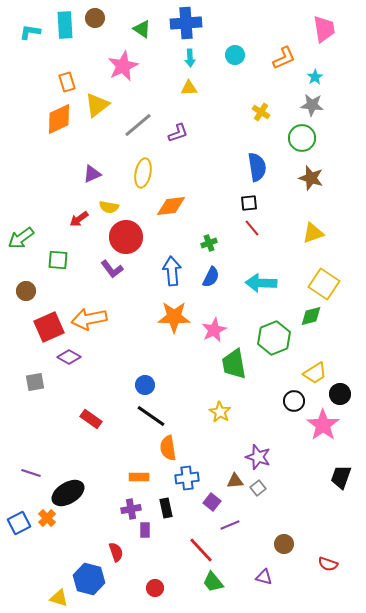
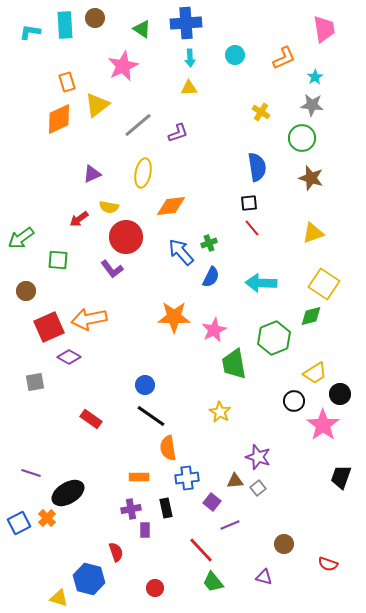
blue arrow at (172, 271): moved 9 px right, 19 px up; rotated 36 degrees counterclockwise
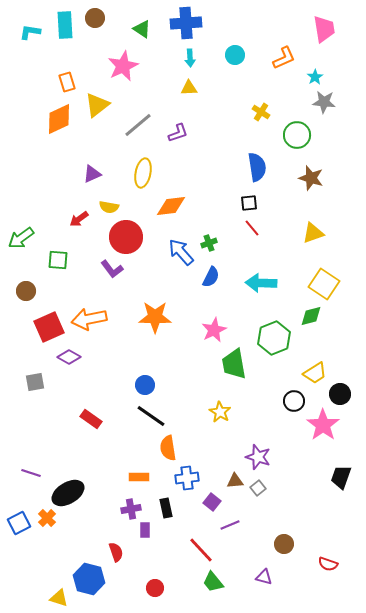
gray star at (312, 105): moved 12 px right, 3 px up
green circle at (302, 138): moved 5 px left, 3 px up
orange star at (174, 317): moved 19 px left
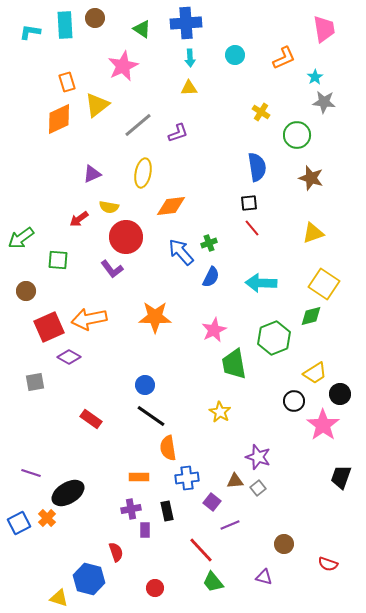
black rectangle at (166, 508): moved 1 px right, 3 px down
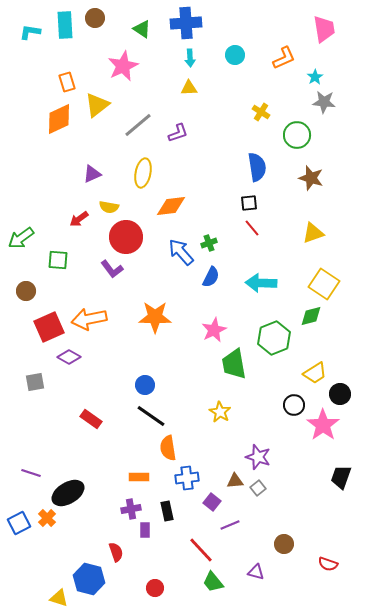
black circle at (294, 401): moved 4 px down
purple triangle at (264, 577): moved 8 px left, 5 px up
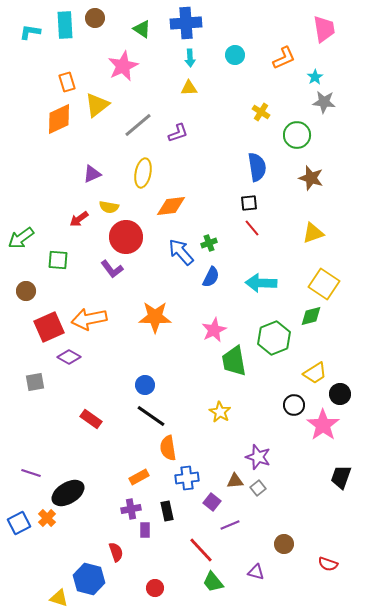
green trapezoid at (234, 364): moved 3 px up
orange rectangle at (139, 477): rotated 30 degrees counterclockwise
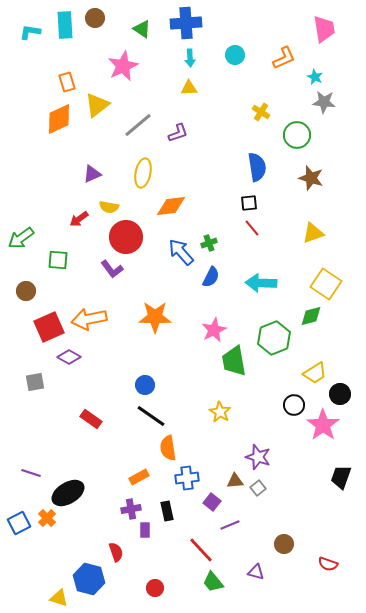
cyan star at (315, 77): rotated 14 degrees counterclockwise
yellow square at (324, 284): moved 2 px right
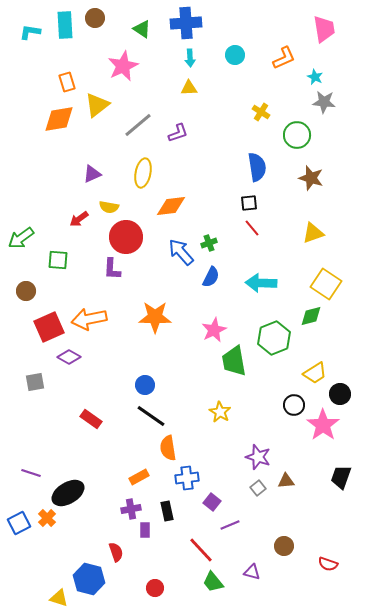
orange diamond at (59, 119): rotated 16 degrees clockwise
purple L-shape at (112, 269): rotated 40 degrees clockwise
brown triangle at (235, 481): moved 51 px right
brown circle at (284, 544): moved 2 px down
purple triangle at (256, 572): moved 4 px left
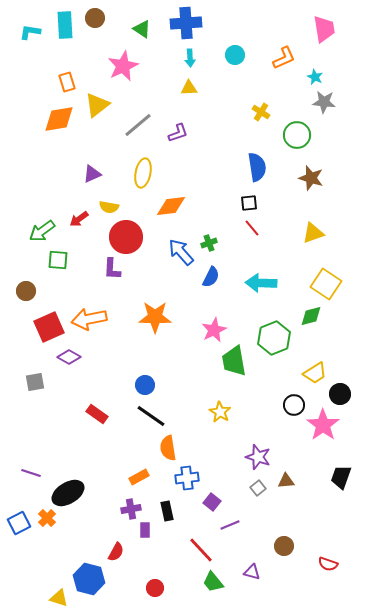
green arrow at (21, 238): moved 21 px right, 7 px up
red rectangle at (91, 419): moved 6 px right, 5 px up
red semicircle at (116, 552): rotated 48 degrees clockwise
